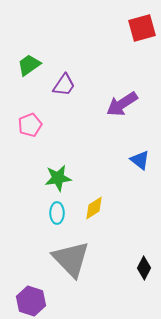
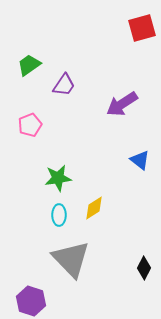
cyan ellipse: moved 2 px right, 2 px down
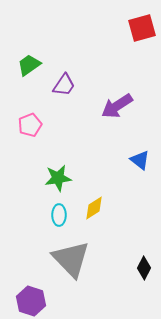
purple arrow: moved 5 px left, 2 px down
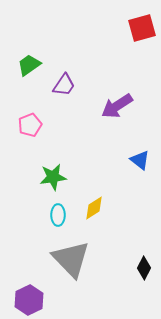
green star: moved 5 px left, 1 px up
cyan ellipse: moved 1 px left
purple hexagon: moved 2 px left, 1 px up; rotated 16 degrees clockwise
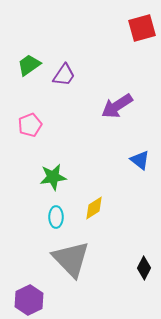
purple trapezoid: moved 10 px up
cyan ellipse: moved 2 px left, 2 px down
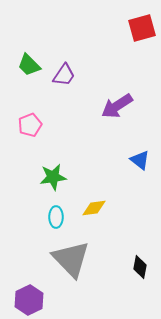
green trapezoid: rotated 100 degrees counterclockwise
yellow diamond: rotated 25 degrees clockwise
black diamond: moved 4 px left, 1 px up; rotated 15 degrees counterclockwise
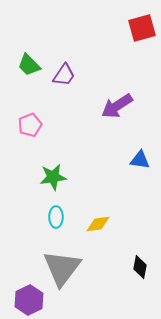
blue triangle: rotated 30 degrees counterclockwise
yellow diamond: moved 4 px right, 16 px down
gray triangle: moved 9 px left, 9 px down; rotated 21 degrees clockwise
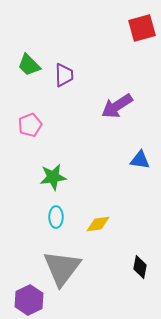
purple trapezoid: rotated 35 degrees counterclockwise
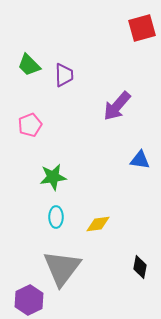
purple arrow: rotated 16 degrees counterclockwise
